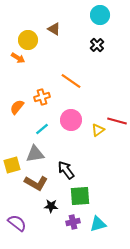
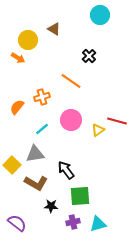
black cross: moved 8 px left, 11 px down
yellow square: rotated 30 degrees counterclockwise
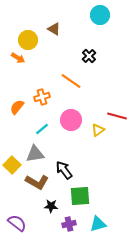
red line: moved 5 px up
black arrow: moved 2 px left
brown L-shape: moved 1 px right, 1 px up
purple cross: moved 4 px left, 2 px down
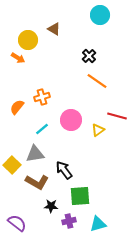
orange line: moved 26 px right
purple cross: moved 3 px up
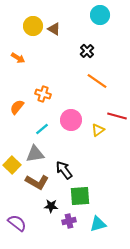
yellow circle: moved 5 px right, 14 px up
black cross: moved 2 px left, 5 px up
orange cross: moved 1 px right, 3 px up; rotated 35 degrees clockwise
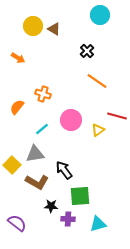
purple cross: moved 1 px left, 2 px up; rotated 16 degrees clockwise
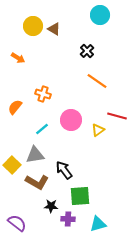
orange semicircle: moved 2 px left
gray triangle: moved 1 px down
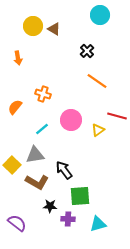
orange arrow: rotated 48 degrees clockwise
black star: moved 1 px left
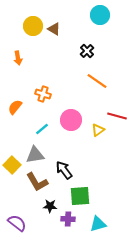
brown L-shape: rotated 30 degrees clockwise
